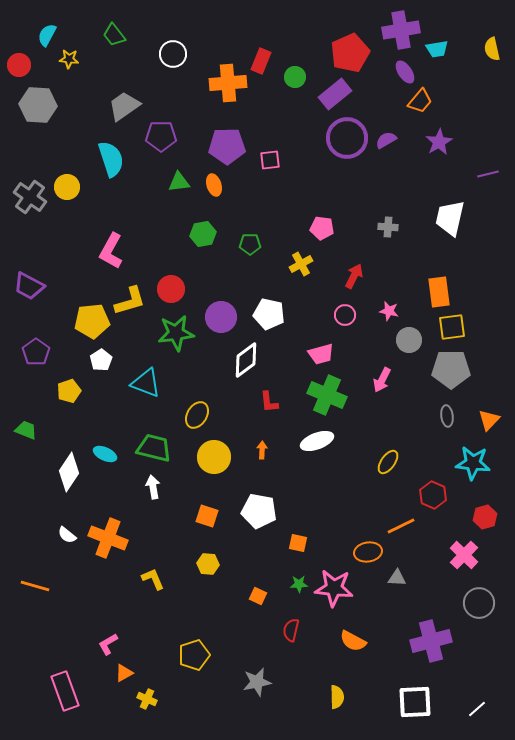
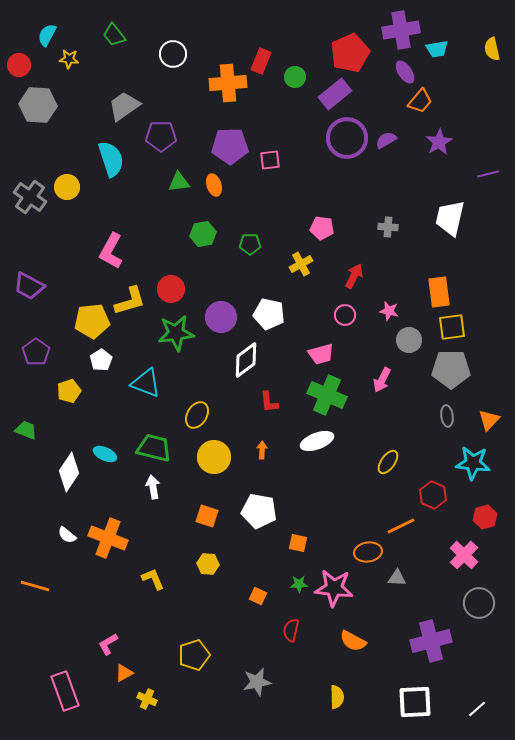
purple pentagon at (227, 146): moved 3 px right
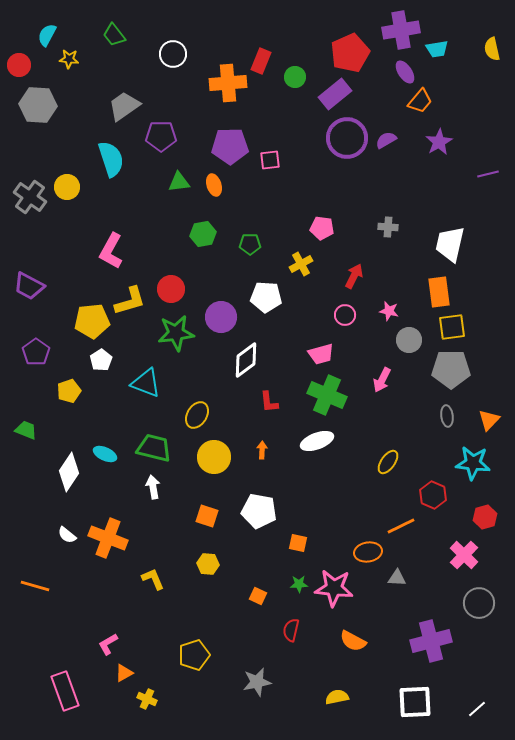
white trapezoid at (450, 218): moved 26 px down
white pentagon at (269, 314): moved 3 px left, 17 px up; rotated 8 degrees counterclockwise
yellow semicircle at (337, 697): rotated 100 degrees counterclockwise
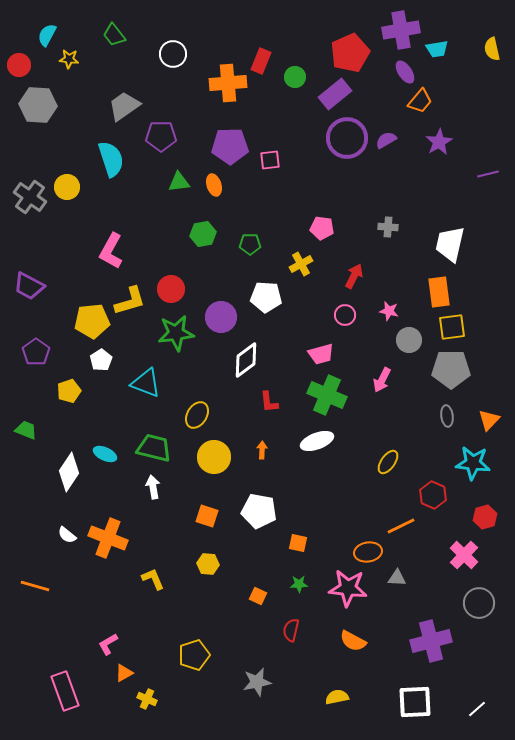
pink star at (334, 588): moved 14 px right
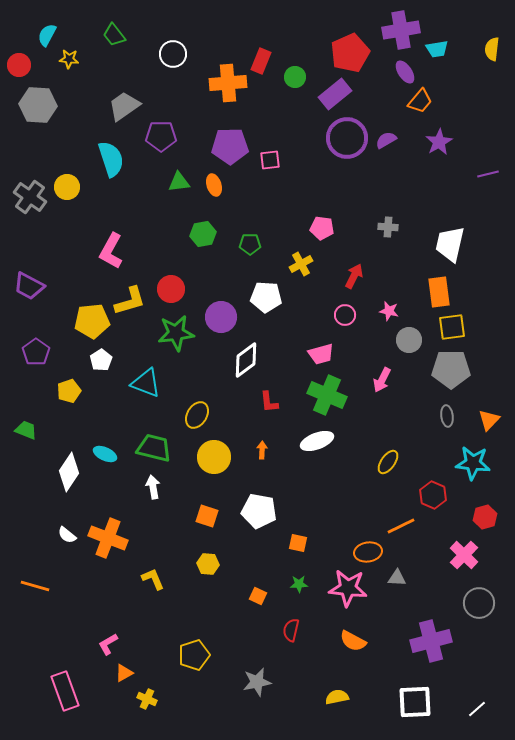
yellow semicircle at (492, 49): rotated 20 degrees clockwise
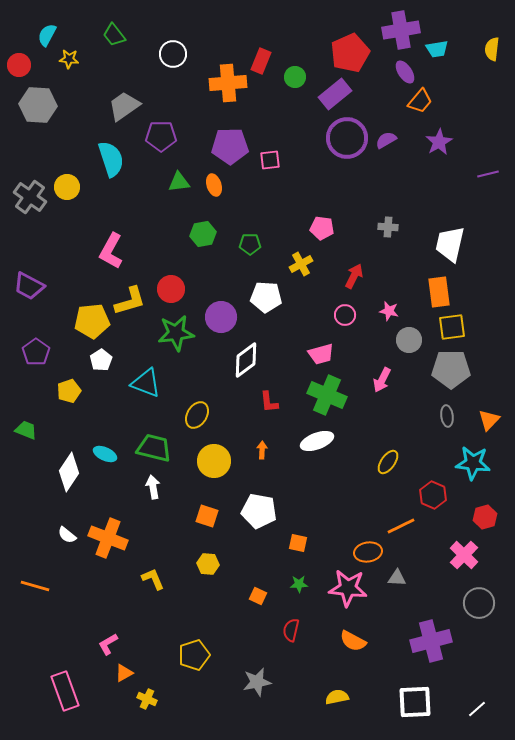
yellow circle at (214, 457): moved 4 px down
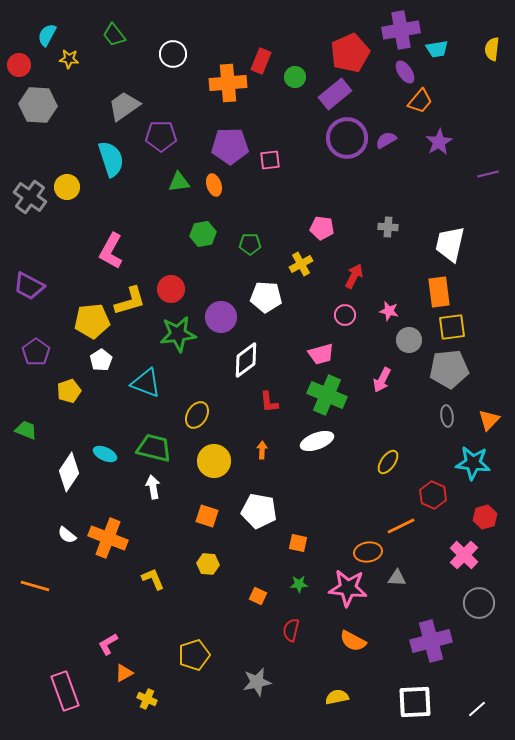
green star at (176, 333): moved 2 px right, 1 px down
gray pentagon at (451, 369): moved 2 px left; rotated 6 degrees counterclockwise
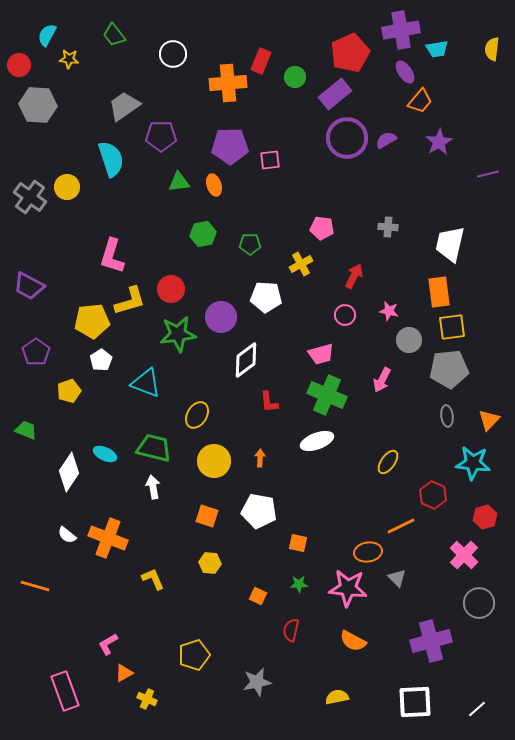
pink L-shape at (111, 251): moved 1 px right, 5 px down; rotated 12 degrees counterclockwise
orange arrow at (262, 450): moved 2 px left, 8 px down
yellow hexagon at (208, 564): moved 2 px right, 1 px up
gray triangle at (397, 578): rotated 42 degrees clockwise
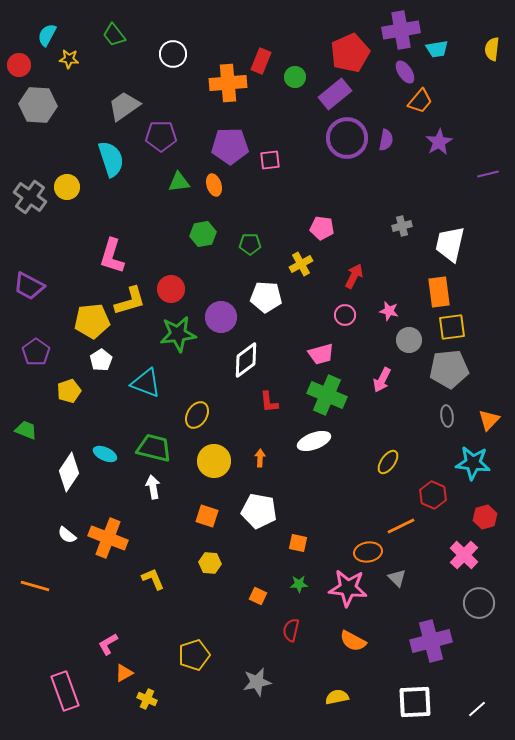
purple semicircle at (386, 140): rotated 130 degrees clockwise
gray cross at (388, 227): moved 14 px right, 1 px up; rotated 18 degrees counterclockwise
white ellipse at (317, 441): moved 3 px left
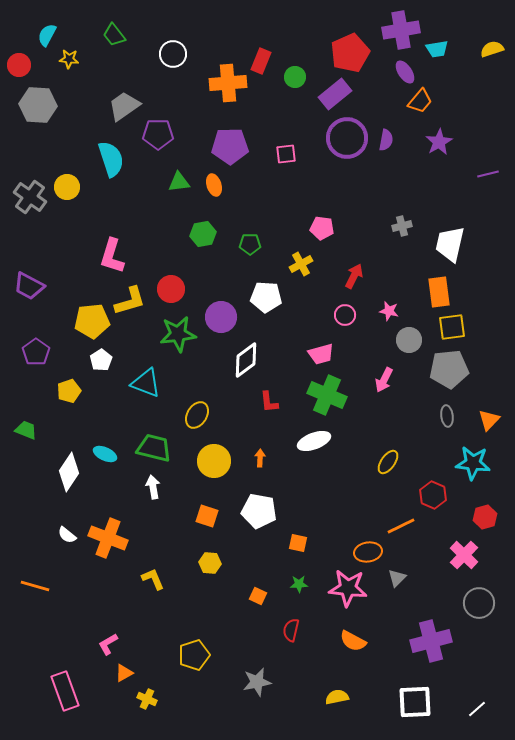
yellow semicircle at (492, 49): rotated 65 degrees clockwise
purple pentagon at (161, 136): moved 3 px left, 2 px up
pink square at (270, 160): moved 16 px right, 6 px up
pink arrow at (382, 380): moved 2 px right
gray triangle at (397, 578): rotated 30 degrees clockwise
